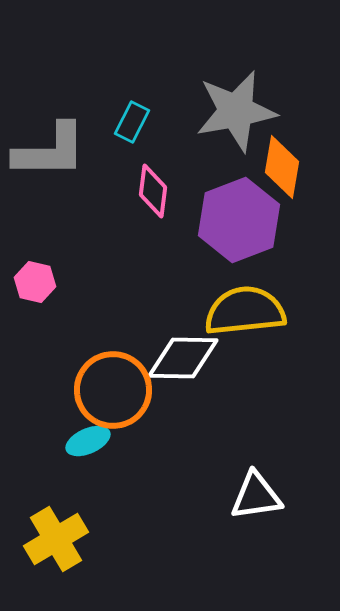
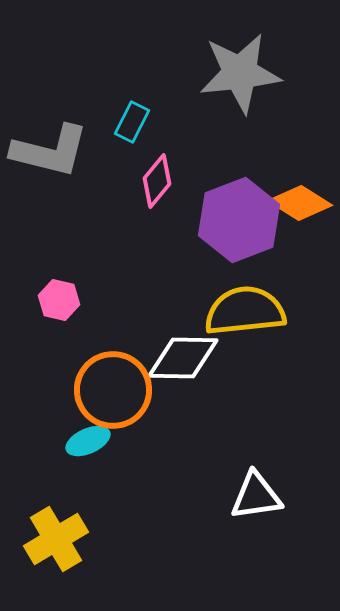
gray star: moved 4 px right, 38 px up; rotated 4 degrees clockwise
gray L-shape: rotated 14 degrees clockwise
orange diamond: moved 18 px right, 36 px down; rotated 68 degrees counterclockwise
pink diamond: moved 4 px right, 10 px up; rotated 32 degrees clockwise
pink hexagon: moved 24 px right, 18 px down
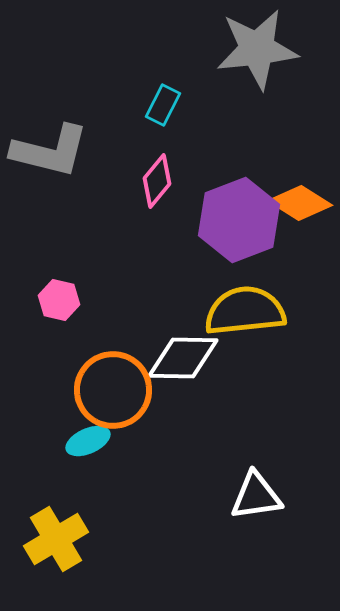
gray star: moved 17 px right, 24 px up
cyan rectangle: moved 31 px right, 17 px up
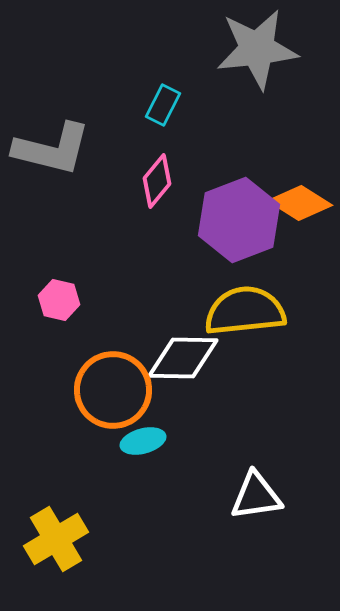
gray L-shape: moved 2 px right, 2 px up
cyan ellipse: moved 55 px right; rotated 9 degrees clockwise
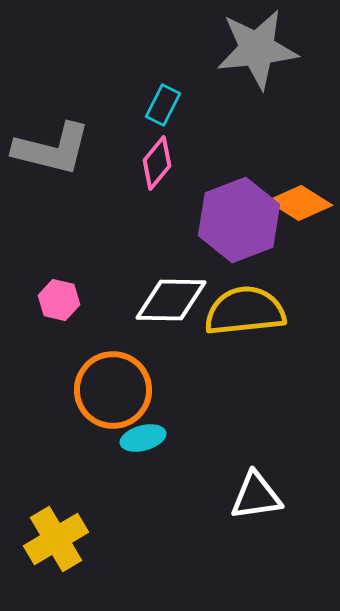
pink diamond: moved 18 px up
white diamond: moved 12 px left, 58 px up
cyan ellipse: moved 3 px up
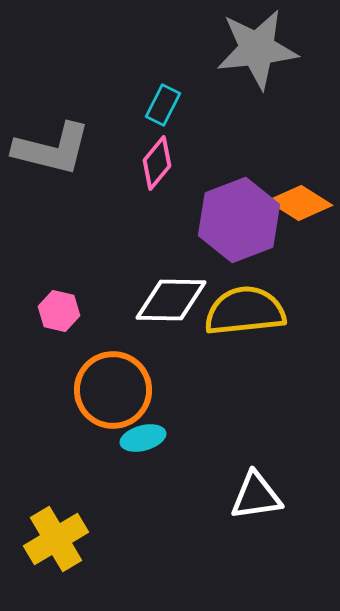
pink hexagon: moved 11 px down
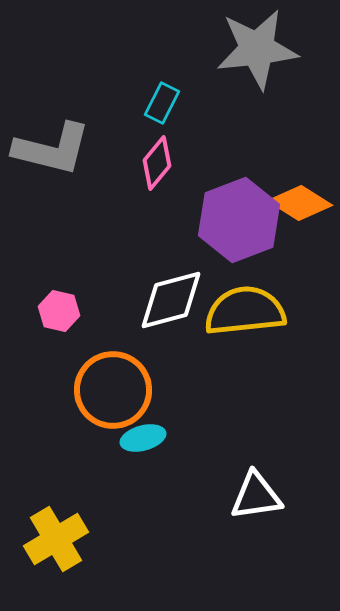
cyan rectangle: moved 1 px left, 2 px up
white diamond: rotated 16 degrees counterclockwise
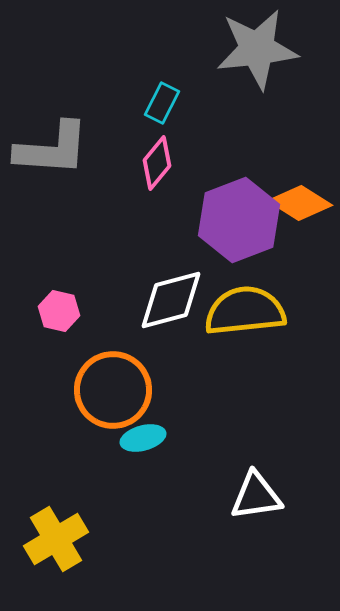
gray L-shape: rotated 10 degrees counterclockwise
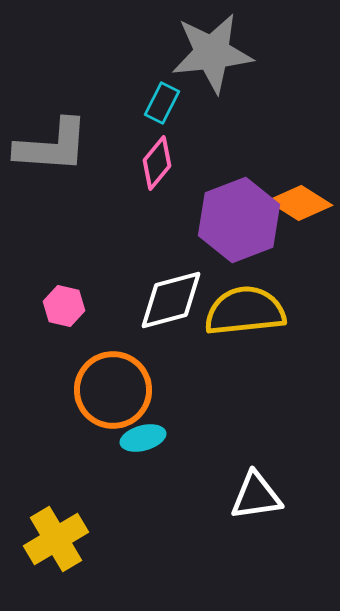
gray star: moved 45 px left, 4 px down
gray L-shape: moved 3 px up
pink hexagon: moved 5 px right, 5 px up
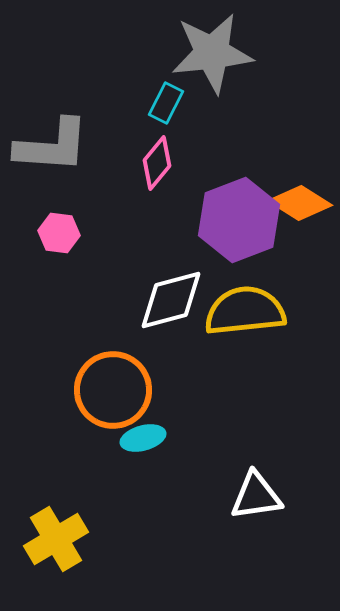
cyan rectangle: moved 4 px right
pink hexagon: moved 5 px left, 73 px up; rotated 6 degrees counterclockwise
